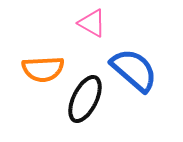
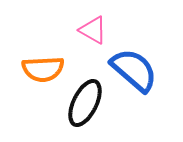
pink triangle: moved 1 px right, 7 px down
black ellipse: moved 4 px down
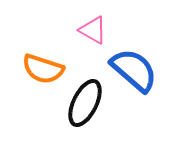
orange semicircle: rotated 21 degrees clockwise
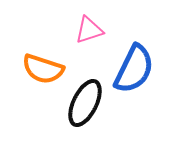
pink triangle: moved 4 px left; rotated 48 degrees counterclockwise
blue semicircle: moved 1 px up; rotated 75 degrees clockwise
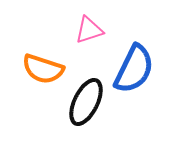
black ellipse: moved 1 px right, 1 px up
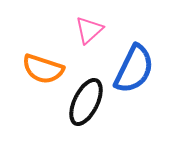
pink triangle: rotated 24 degrees counterclockwise
